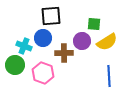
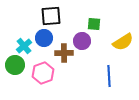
blue circle: moved 1 px right
yellow semicircle: moved 16 px right
cyan cross: rotated 28 degrees clockwise
pink hexagon: rotated 20 degrees clockwise
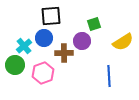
green square: rotated 24 degrees counterclockwise
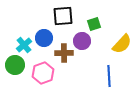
black square: moved 12 px right
yellow semicircle: moved 1 px left, 2 px down; rotated 15 degrees counterclockwise
cyan cross: moved 1 px up
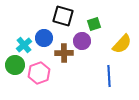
black square: rotated 20 degrees clockwise
pink hexagon: moved 4 px left
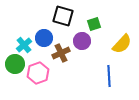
brown cross: moved 3 px left; rotated 24 degrees counterclockwise
green circle: moved 1 px up
pink hexagon: moved 1 px left
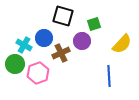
cyan cross: rotated 21 degrees counterclockwise
